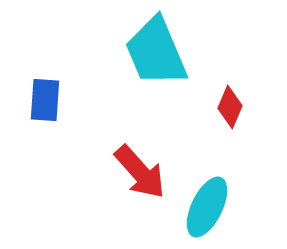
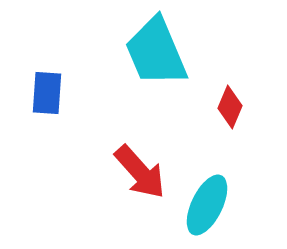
blue rectangle: moved 2 px right, 7 px up
cyan ellipse: moved 2 px up
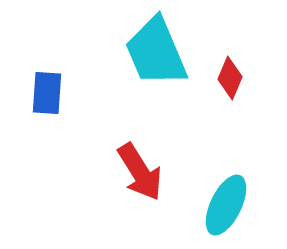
red diamond: moved 29 px up
red arrow: rotated 10 degrees clockwise
cyan ellipse: moved 19 px right
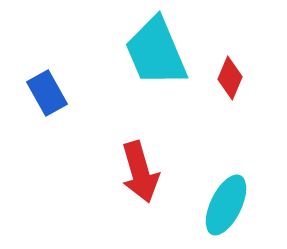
blue rectangle: rotated 33 degrees counterclockwise
red arrow: rotated 16 degrees clockwise
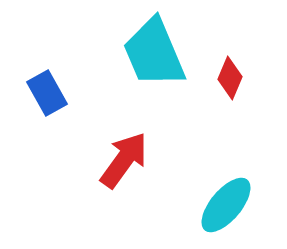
cyan trapezoid: moved 2 px left, 1 px down
red arrow: moved 16 px left, 12 px up; rotated 128 degrees counterclockwise
cyan ellipse: rotated 14 degrees clockwise
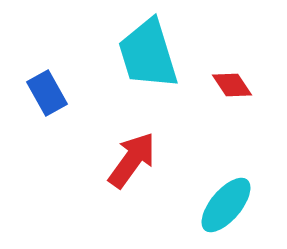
cyan trapezoid: moved 6 px left, 1 px down; rotated 6 degrees clockwise
red diamond: moved 2 px right, 7 px down; rotated 57 degrees counterclockwise
red arrow: moved 8 px right
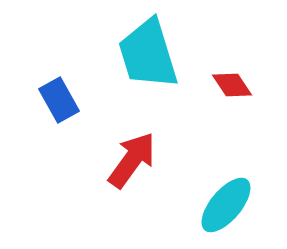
blue rectangle: moved 12 px right, 7 px down
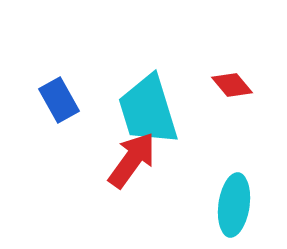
cyan trapezoid: moved 56 px down
red diamond: rotated 6 degrees counterclockwise
cyan ellipse: moved 8 px right; rotated 32 degrees counterclockwise
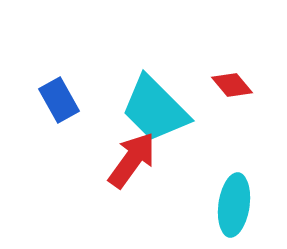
cyan trapezoid: moved 7 px right, 1 px up; rotated 28 degrees counterclockwise
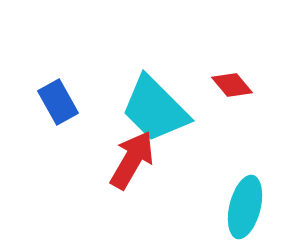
blue rectangle: moved 1 px left, 2 px down
red arrow: rotated 6 degrees counterclockwise
cyan ellipse: moved 11 px right, 2 px down; rotated 6 degrees clockwise
